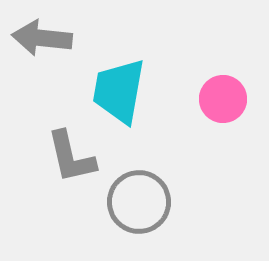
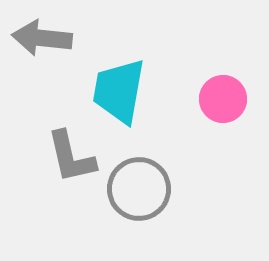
gray circle: moved 13 px up
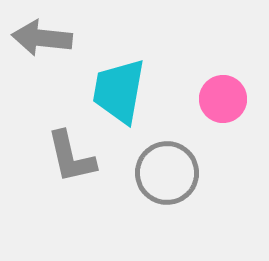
gray circle: moved 28 px right, 16 px up
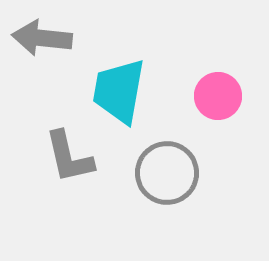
pink circle: moved 5 px left, 3 px up
gray L-shape: moved 2 px left
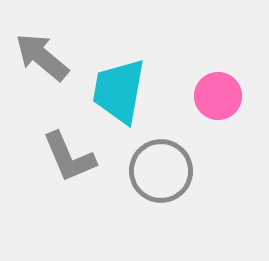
gray arrow: moved 19 px down; rotated 34 degrees clockwise
gray L-shape: rotated 10 degrees counterclockwise
gray circle: moved 6 px left, 2 px up
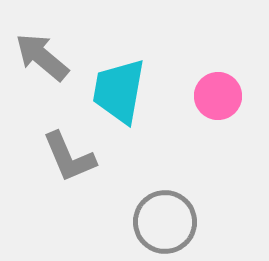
gray circle: moved 4 px right, 51 px down
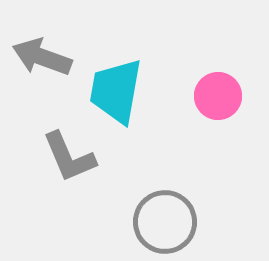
gray arrow: rotated 20 degrees counterclockwise
cyan trapezoid: moved 3 px left
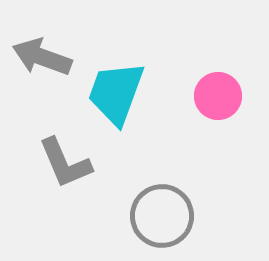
cyan trapezoid: moved 2 px down; rotated 10 degrees clockwise
gray L-shape: moved 4 px left, 6 px down
gray circle: moved 3 px left, 6 px up
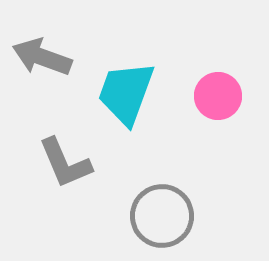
cyan trapezoid: moved 10 px right
